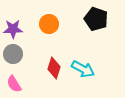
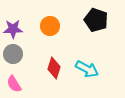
black pentagon: moved 1 px down
orange circle: moved 1 px right, 2 px down
cyan arrow: moved 4 px right
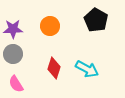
black pentagon: rotated 10 degrees clockwise
pink semicircle: moved 2 px right
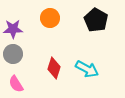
orange circle: moved 8 px up
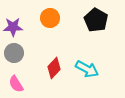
purple star: moved 2 px up
gray circle: moved 1 px right, 1 px up
red diamond: rotated 25 degrees clockwise
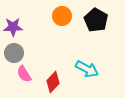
orange circle: moved 12 px right, 2 px up
red diamond: moved 1 px left, 14 px down
pink semicircle: moved 8 px right, 10 px up
